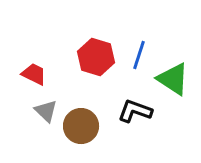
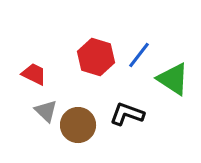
blue line: rotated 20 degrees clockwise
black L-shape: moved 8 px left, 3 px down
brown circle: moved 3 px left, 1 px up
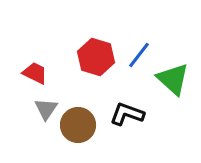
red trapezoid: moved 1 px right, 1 px up
green triangle: rotated 9 degrees clockwise
gray triangle: moved 2 px up; rotated 20 degrees clockwise
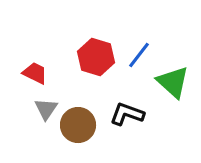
green triangle: moved 3 px down
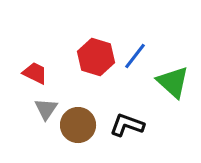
blue line: moved 4 px left, 1 px down
black L-shape: moved 11 px down
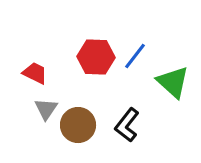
red hexagon: rotated 15 degrees counterclockwise
black L-shape: rotated 72 degrees counterclockwise
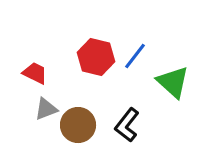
red hexagon: rotated 12 degrees clockwise
gray triangle: rotated 35 degrees clockwise
